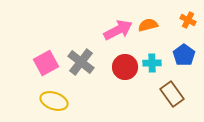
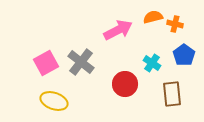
orange cross: moved 13 px left, 4 px down; rotated 14 degrees counterclockwise
orange semicircle: moved 5 px right, 8 px up
cyan cross: rotated 36 degrees clockwise
red circle: moved 17 px down
brown rectangle: rotated 30 degrees clockwise
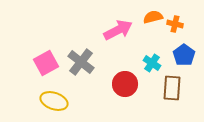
brown rectangle: moved 6 px up; rotated 10 degrees clockwise
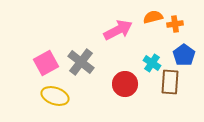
orange cross: rotated 21 degrees counterclockwise
brown rectangle: moved 2 px left, 6 px up
yellow ellipse: moved 1 px right, 5 px up
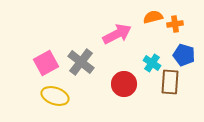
pink arrow: moved 1 px left, 4 px down
blue pentagon: rotated 20 degrees counterclockwise
red circle: moved 1 px left
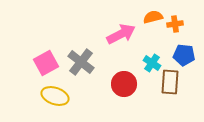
pink arrow: moved 4 px right
blue pentagon: rotated 10 degrees counterclockwise
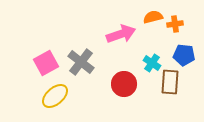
pink arrow: rotated 8 degrees clockwise
yellow ellipse: rotated 60 degrees counterclockwise
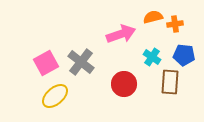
cyan cross: moved 6 px up
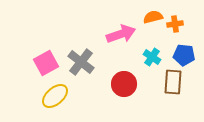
brown rectangle: moved 3 px right
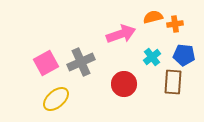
cyan cross: rotated 18 degrees clockwise
gray cross: rotated 28 degrees clockwise
yellow ellipse: moved 1 px right, 3 px down
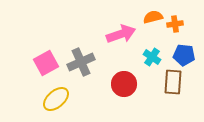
cyan cross: rotated 18 degrees counterclockwise
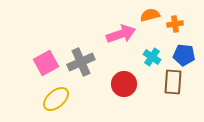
orange semicircle: moved 3 px left, 2 px up
